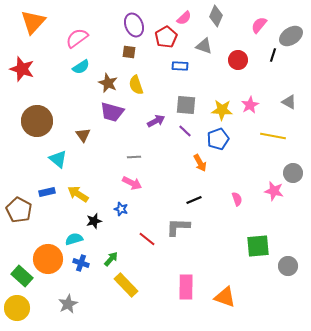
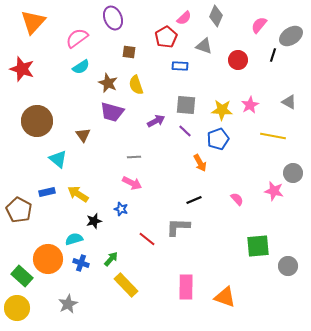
purple ellipse at (134, 25): moved 21 px left, 7 px up
pink semicircle at (237, 199): rotated 24 degrees counterclockwise
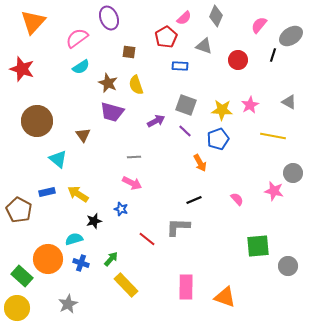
purple ellipse at (113, 18): moved 4 px left
gray square at (186, 105): rotated 15 degrees clockwise
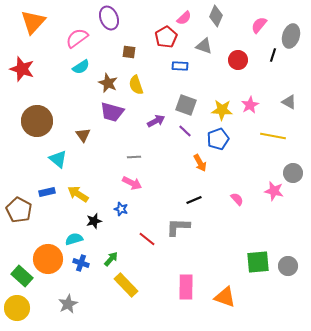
gray ellipse at (291, 36): rotated 40 degrees counterclockwise
green square at (258, 246): moved 16 px down
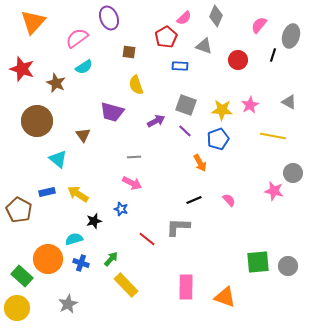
cyan semicircle at (81, 67): moved 3 px right
brown star at (108, 83): moved 52 px left
pink semicircle at (237, 199): moved 8 px left, 1 px down
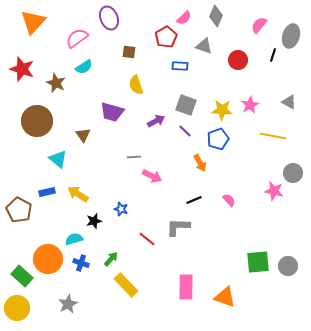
pink arrow at (132, 183): moved 20 px right, 7 px up
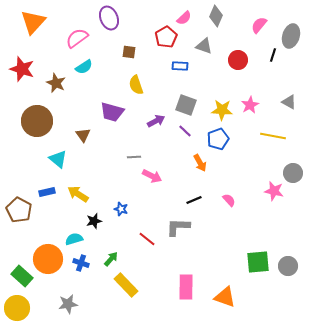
gray star at (68, 304): rotated 18 degrees clockwise
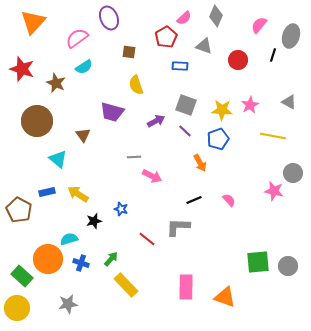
cyan semicircle at (74, 239): moved 5 px left
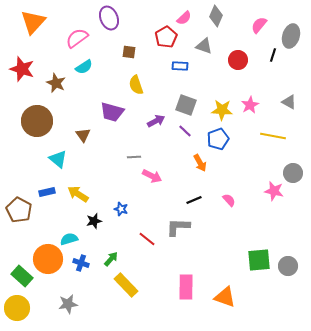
green square at (258, 262): moved 1 px right, 2 px up
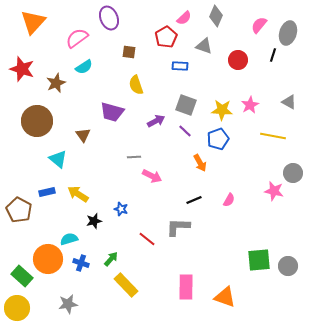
gray ellipse at (291, 36): moved 3 px left, 3 px up
brown star at (56, 83): rotated 24 degrees clockwise
pink semicircle at (229, 200): rotated 72 degrees clockwise
